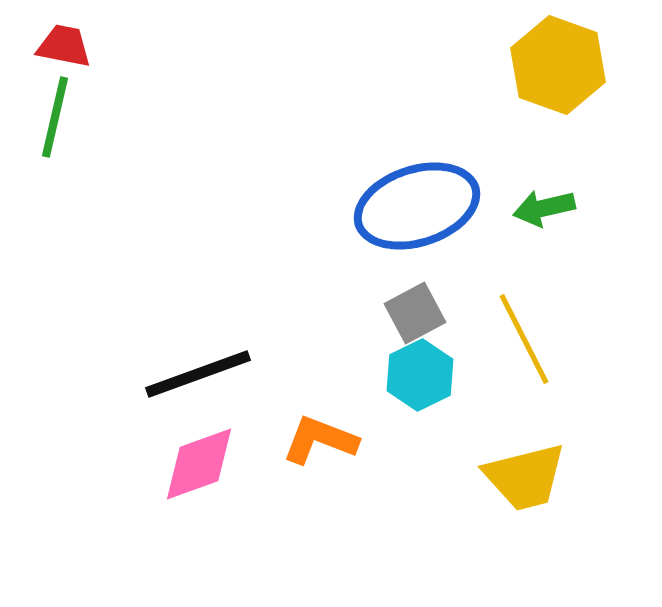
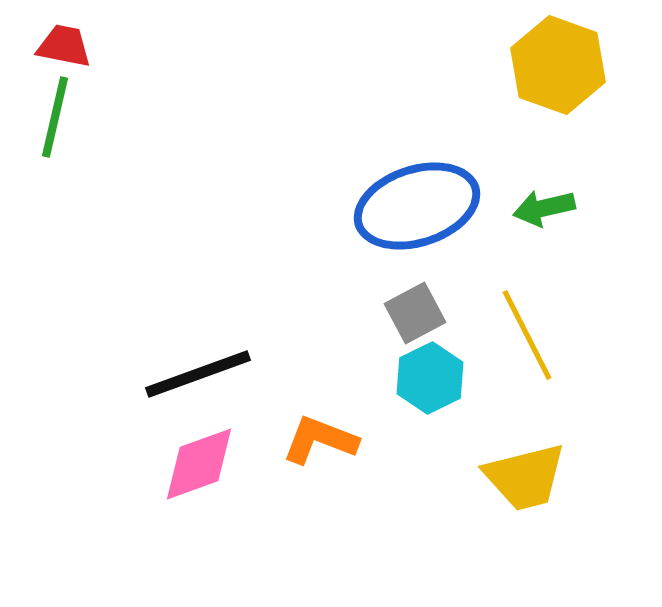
yellow line: moved 3 px right, 4 px up
cyan hexagon: moved 10 px right, 3 px down
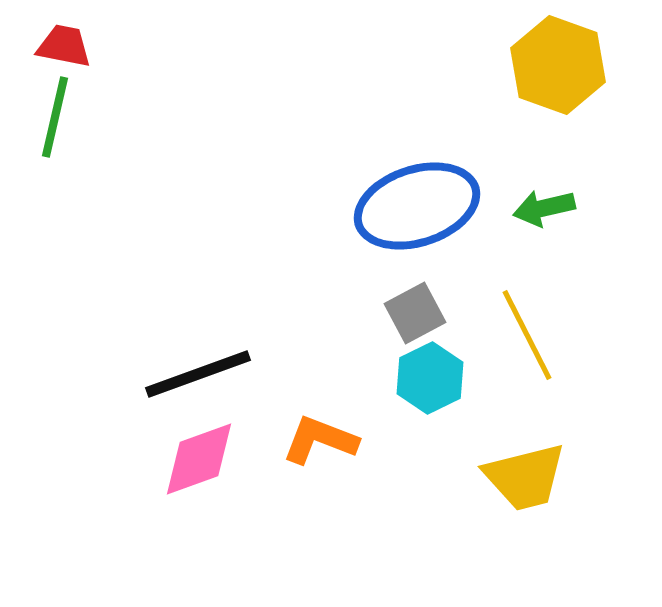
pink diamond: moved 5 px up
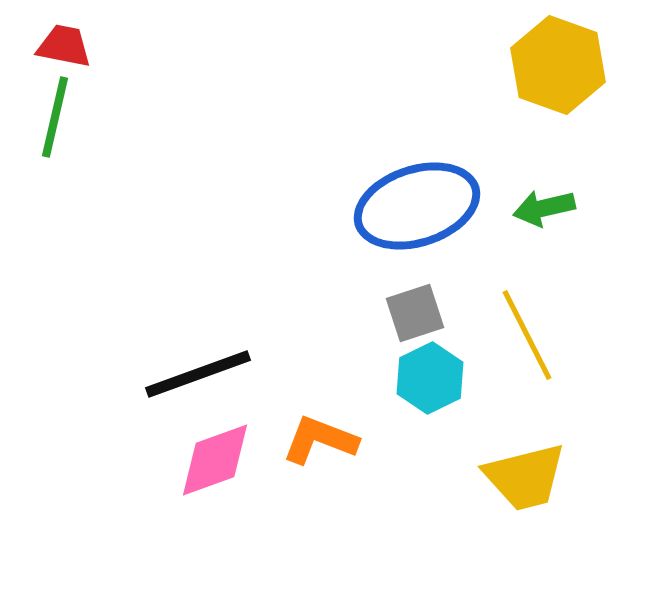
gray square: rotated 10 degrees clockwise
pink diamond: moved 16 px right, 1 px down
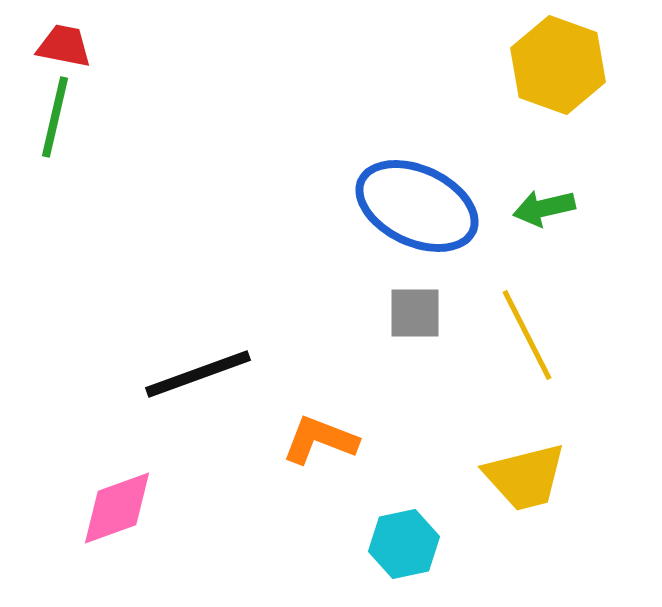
blue ellipse: rotated 43 degrees clockwise
gray square: rotated 18 degrees clockwise
cyan hexagon: moved 26 px left, 166 px down; rotated 14 degrees clockwise
pink diamond: moved 98 px left, 48 px down
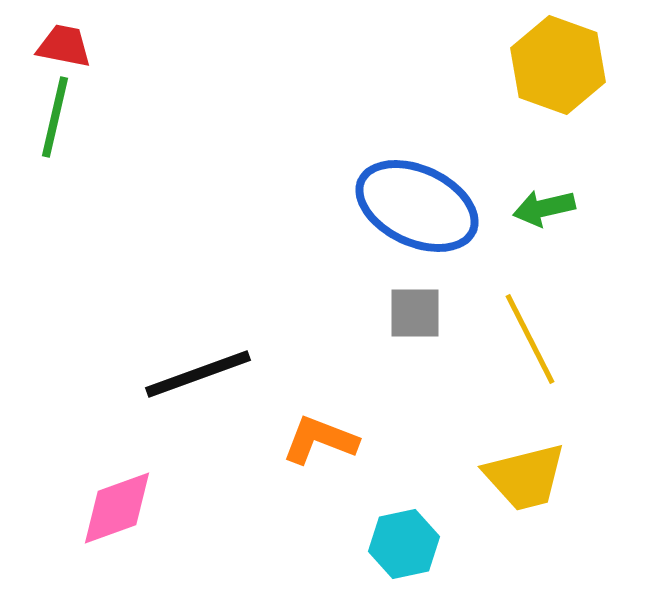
yellow line: moved 3 px right, 4 px down
